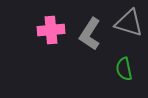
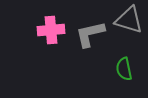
gray triangle: moved 3 px up
gray L-shape: rotated 44 degrees clockwise
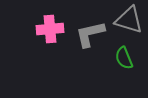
pink cross: moved 1 px left, 1 px up
green semicircle: moved 11 px up; rotated 10 degrees counterclockwise
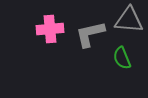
gray triangle: rotated 12 degrees counterclockwise
green semicircle: moved 2 px left
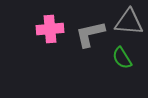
gray triangle: moved 2 px down
green semicircle: rotated 10 degrees counterclockwise
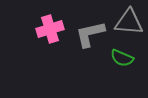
pink cross: rotated 12 degrees counterclockwise
green semicircle: rotated 35 degrees counterclockwise
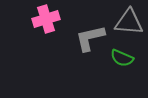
pink cross: moved 4 px left, 10 px up
gray L-shape: moved 4 px down
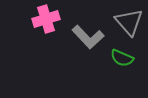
gray triangle: rotated 44 degrees clockwise
gray L-shape: moved 2 px left, 1 px up; rotated 120 degrees counterclockwise
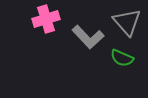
gray triangle: moved 2 px left
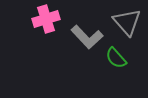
gray L-shape: moved 1 px left
green semicircle: moved 6 px left; rotated 25 degrees clockwise
